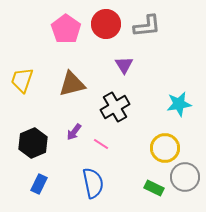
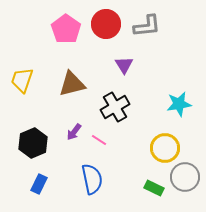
pink line: moved 2 px left, 4 px up
blue semicircle: moved 1 px left, 4 px up
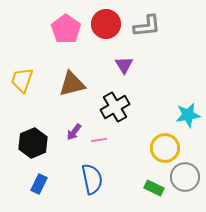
cyan star: moved 9 px right, 11 px down
pink line: rotated 42 degrees counterclockwise
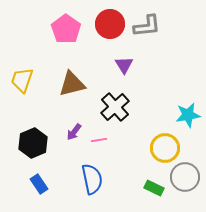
red circle: moved 4 px right
black cross: rotated 12 degrees counterclockwise
blue rectangle: rotated 60 degrees counterclockwise
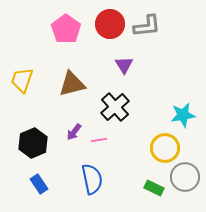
cyan star: moved 5 px left
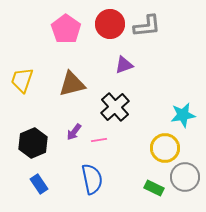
purple triangle: rotated 42 degrees clockwise
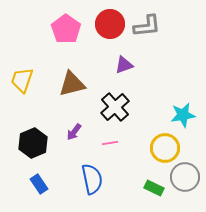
pink line: moved 11 px right, 3 px down
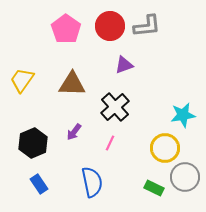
red circle: moved 2 px down
yellow trapezoid: rotated 16 degrees clockwise
brown triangle: rotated 16 degrees clockwise
pink line: rotated 56 degrees counterclockwise
blue semicircle: moved 3 px down
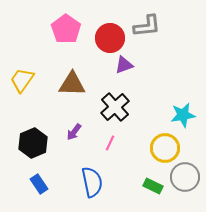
red circle: moved 12 px down
green rectangle: moved 1 px left, 2 px up
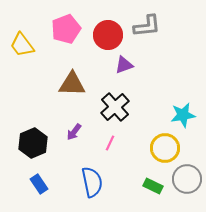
pink pentagon: rotated 16 degrees clockwise
red circle: moved 2 px left, 3 px up
yellow trapezoid: moved 35 px up; rotated 72 degrees counterclockwise
gray circle: moved 2 px right, 2 px down
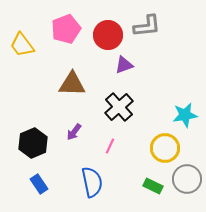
black cross: moved 4 px right
cyan star: moved 2 px right
pink line: moved 3 px down
